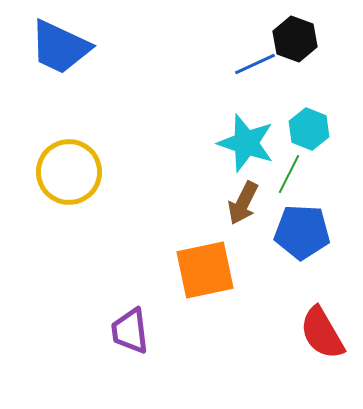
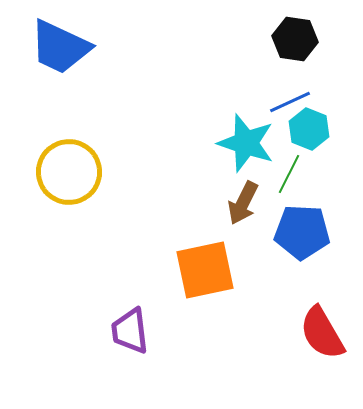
black hexagon: rotated 12 degrees counterclockwise
blue line: moved 35 px right, 38 px down
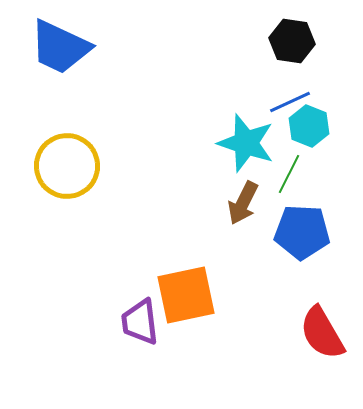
black hexagon: moved 3 px left, 2 px down
cyan hexagon: moved 3 px up
yellow circle: moved 2 px left, 6 px up
orange square: moved 19 px left, 25 px down
purple trapezoid: moved 10 px right, 9 px up
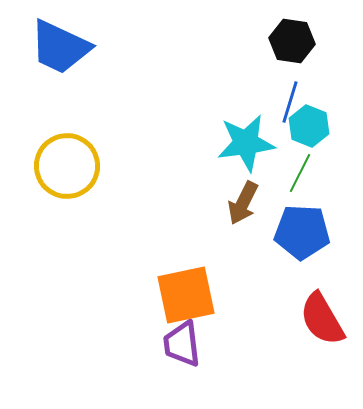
blue line: rotated 48 degrees counterclockwise
cyan star: rotated 26 degrees counterclockwise
green line: moved 11 px right, 1 px up
purple trapezoid: moved 42 px right, 22 px down
red semicircle: moved 14 px up
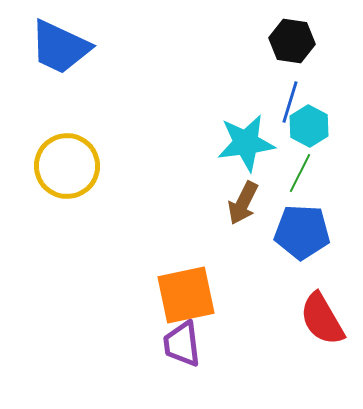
cyan hexagon: rotated 6 degrees clockwise
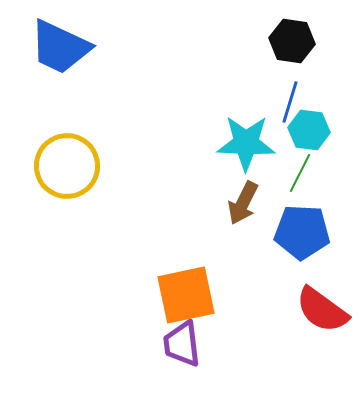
cyan hexagon: moved 4 px down; rotated 21 degrees counterclockwise
cyan star: rotated 10 degrees clockwise
red semicircle: moved 9 px up; rotated 24 degrees counterclockwise
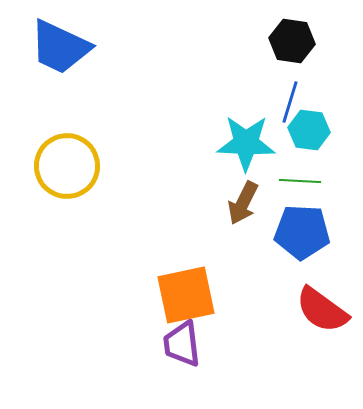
green line: moved 8 px down; rotated 66 degrees clockwise
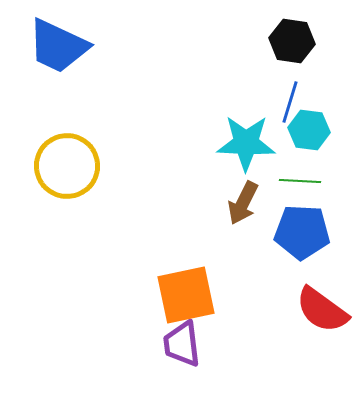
blue trapezoid: moved 2 px left, 1 px up
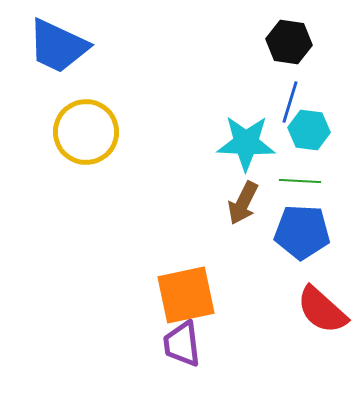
black hexagon: moved 3 px left, 1 px down
yellow circle: moved 19 px right, 34 px up
red semicircle: rotated 6 degrees clockwise
